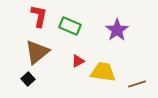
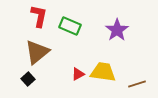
red triangle: moved 13 px down
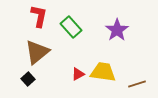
green rectangle: moved 1 px right, 1 px down; rotated 25 degrees clockwise
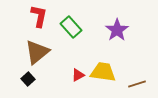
red triangle: moved 1 px down
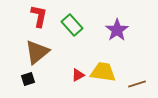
green rectangle: moved 1 px right, 2 px up
black square: rotated 24 degrees clockwise
